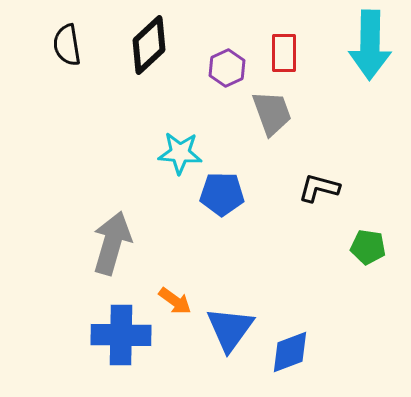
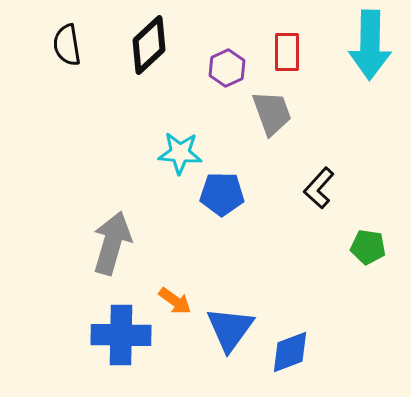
red rectangle: moved 3 px right, 1 px up
black L-shape: rotated 63 degrees counterclockwise
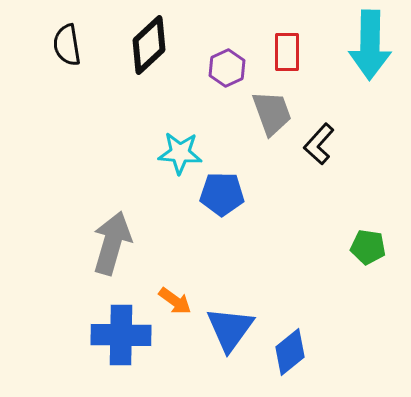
black L-shape: moved 44 px up
blue diamond: rotated 18 degrees counterclockwise
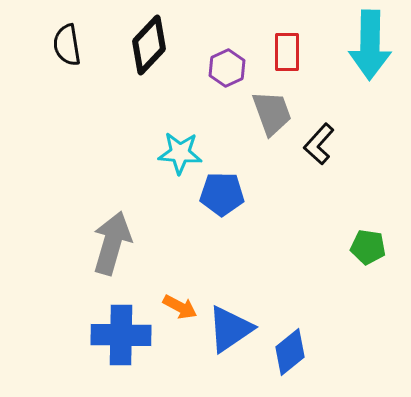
black diamond: rotated 4 degrees counterclockwise
orange arrow: moved 5 px right, 6 px down; rotated 8 degrees counterclockwise
blue triangle: rotated 20 degrees clockwise
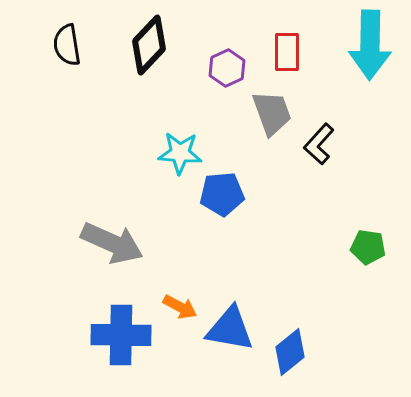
blue pentagon: rotated 6 degrees counterclockwise
gray arrow: rotated 98 degrees clockwise
blue triangle: rotated 44 degrees clockwise
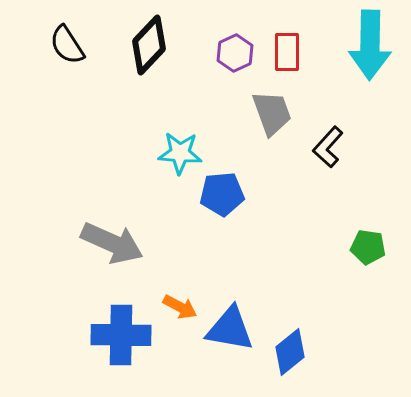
black semicircle: rotated 24 degrees counterclockwise
purple hexagon: moved 8 px right, 15 px up
black L-shape: moved 9 px right, 3 px down
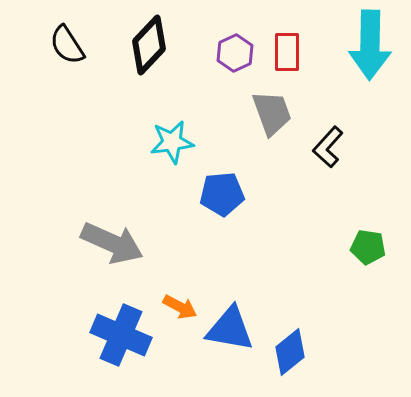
cyan star: moved 8 px left, 11 px up; rotated 12 degrees counterclockwise
blue cross: rotated 22 degrees clockwise
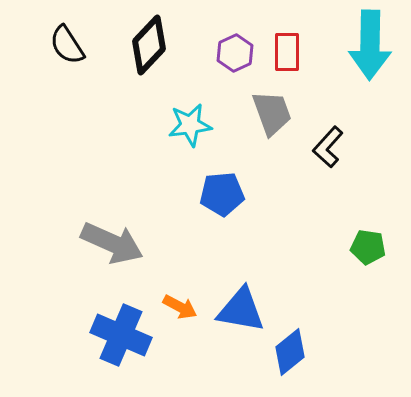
cyan star: moved 18 px right, 17 px up
blue triangle: moved 11 px right, 19 px up
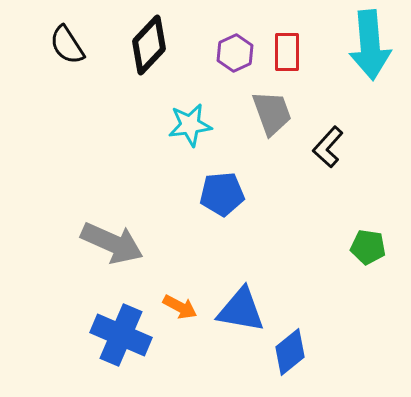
cyan arrow: rotated 6 degrees counterclockwise
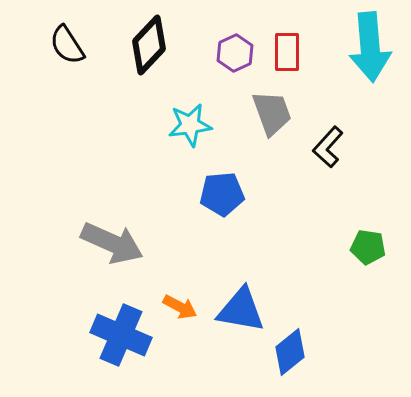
cyan arrow: moved 2 px down
